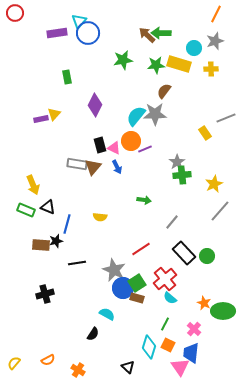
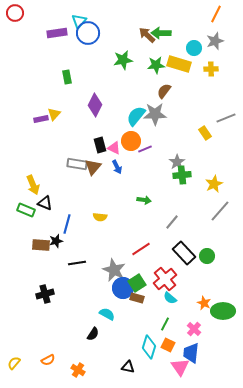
black triangle at (48, 207): moved 3 px left, 4 px up
black triangle at (128, 367): rotated 32 degrees counterclockwise
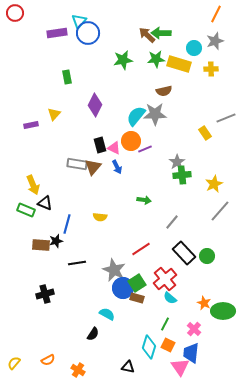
green star at (156, 65): moved 6 px up
brown semicircle at (164, 91): rotated 140 degrees counterclockwise
purple rectangle at (41, 119): moved 10 px left, 6 px down
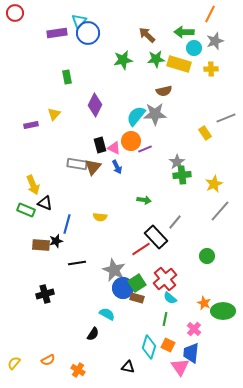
orange line at (216, 14): moved 6 px left
green arrow at (161, 33): moved 23 px right, 1 px up
gray line at (172, 222): moved 3 px right
black rectangle at (184, 253): moved 28 px left, 16 px up
green line at (165, 324): moved 5 px up; rotated 16 degrees counterclockwise
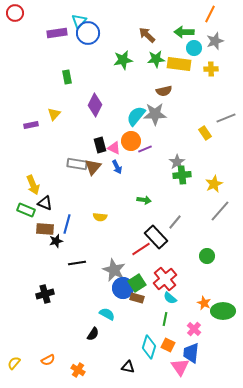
yellow rectangle at (179, 64): rotated 10 degrees counterclockwise
brown rectangle at (41, 245): moved 4 px right, 16 px up
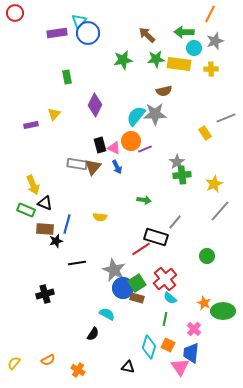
black rectangle at (156, 237): rotated 30 degrees counterclockwise
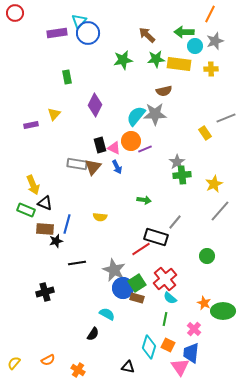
cyan circle at (194, 48): moved 1 px right, 2 px up
black cross at (45, 294): moved 2 px up
